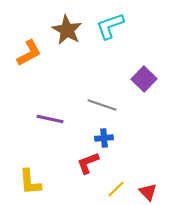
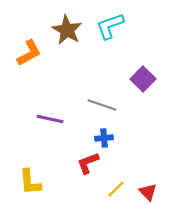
purple square: moved 1 px left
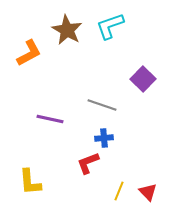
yellow line: moved 3 px right, 2 px down; rotated 24 degrees counterclockwise
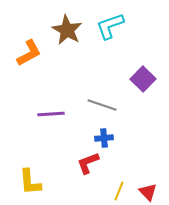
purple line: moved 1 px right, 5 px up; rotated 16 degrees counterclockwise
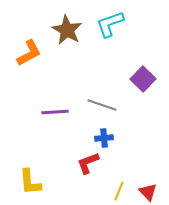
cyan L-shape: moved 2 px up
purple line: moved 4 px right, 2 px up
